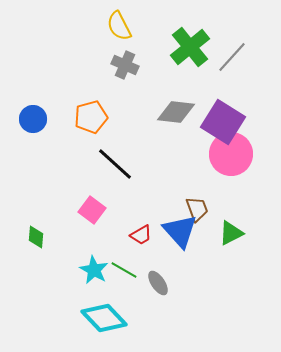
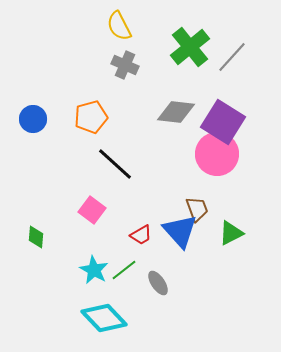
pink circle: moved 14 px left
green line: rotated 68 degrees counterclockwise
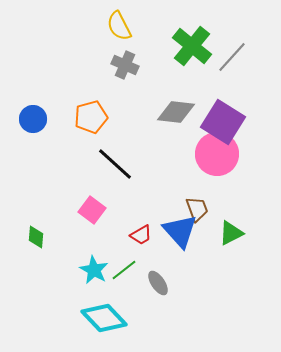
green cross: moved 2 px right, 1 px up; rotated 12 degrees counterclockwise
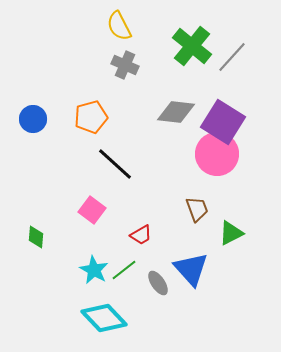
blue triangle: moved 11 px right, 38 px down
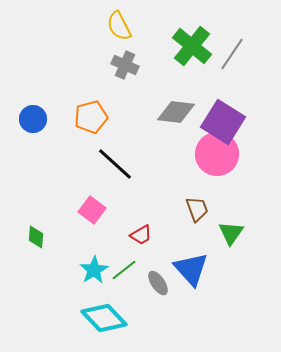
gray line: moved 3 px up; rotated 8 degrees counterclockwise
green triangle: rotated 28 degrees counterclockwise
cyan star: rotated 12 degrees clockwise
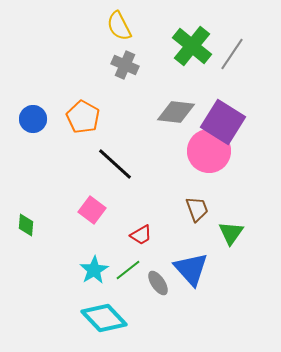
orange pentagon: moved 8 px left; rotated 28 degrees counterclockwise
pink circle: moved 8 px left, 3 px up
green diamond: moved 10 px left, 12 px up
green line: moved 4 px right
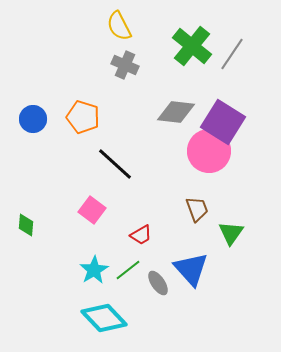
orange pentagon: rotated 12 degrees counterclockwise
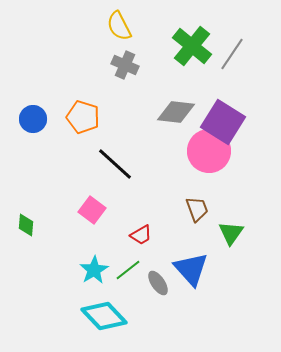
cyan diamond: moved 2 px up
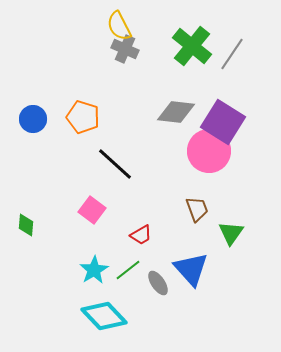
gray cross: moved 16 px up
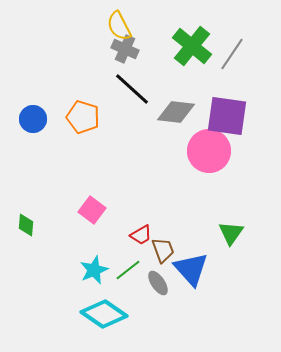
purple square: moved 4 px right, 6 px up; rotated 24 degrees counterclockwise
black line: moved 17 px right, 75 px up
brown trapezoid: moved 34 px left, 41 px down
cyan star: rotated 8 degrees clockwise
cyan diamond: moved 2 px up; rotated 12 degrees counterclockwise
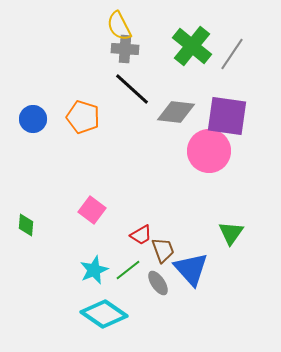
gray cross: rotated 20 degrees counterclockwise
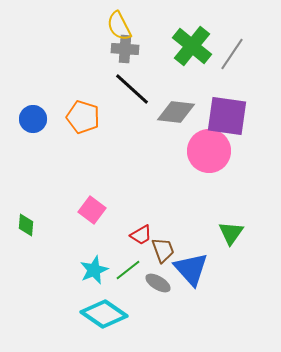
gray ellipse: rotated 25 degrees counterclockwise
